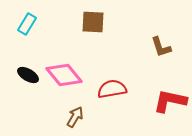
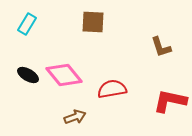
brown arrow: rotated 40 degrees clockwise
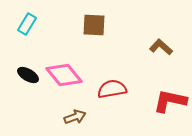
brown square: moved 1 px right, 3 px down
brown L-shape: rotated 150 degrees clockwise
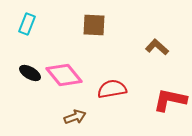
cyan rectangle: rotated 10 degrees counterclockwise
brown L-shape: moved 4 px left
black ellipse: moved 2 px right, 2 px up
red L-shape: moved 1 px up
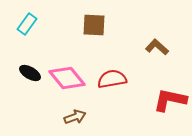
cyan rectangle: rotated 15 degrees clockwise
pink diamond: moved 3 px right, 3 px down
red semicircle: moved 10 px up
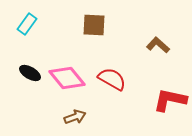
brown L-shape: moved 1 px right, 2 px up
red semicircle: rotated 40 degrees clockwise
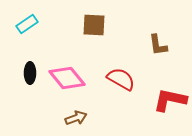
cyan rectangle: rotated 20 degrees clockwise
brown L-shape: rotated 140 degrees counterclockwise
black ellipse: rotated 60 degrees clockwise
red semicircle: moved 9 px right
brown arrow: moved 1 px right, 1 px down
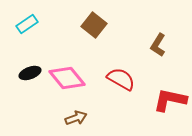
brown square: rotated 35 degrees clockwise
brown L-shape: rotated 40 degrees clockwise
black ellipse: rotated 70 degrees clockwise
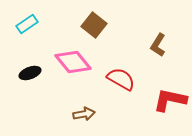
pink diamond: moved 6 px right, 16 px up
brown arrow: moved 8 px right, 4 px up; rotated 10 degrees clockwise
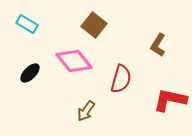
cyan rectangle: rotated 65 degrees clockwise
pink diamond: moved 1 px right, 1 px up
black ellipse: rotated 25 degrees counterclockwise
red semicircle: rotated 76 degrees clockwise
brown arrow: moved 2 px right, 3 px up; rotated 135 degrees clockwise
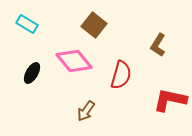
black ellipse: moved 2 px right; rotated 15 degrees counterclockwise
red semicircle: moved 4 px up
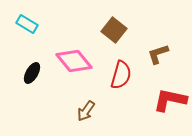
brown square: moved 20 px right, 5 px down
brown L-shape: moved 9 px down; rotated 40 degrees clockwise
